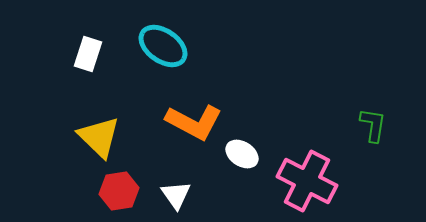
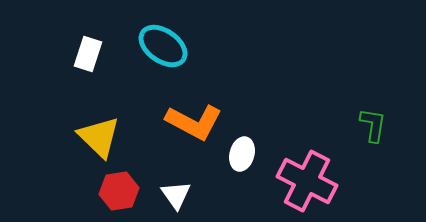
white ellipse: rotated 72 degrees clockwise
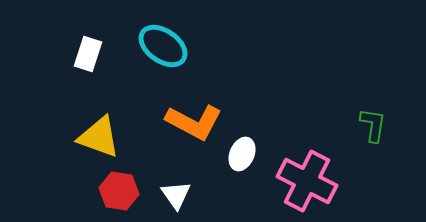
yellow triangle: rotated 24 degrees counterclockwise
white ellipse: rotated 8 degrees clockwise
red hexagon: rotated 18 degrees clockwise
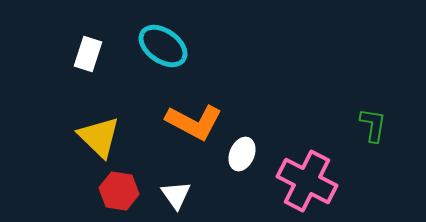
yellow triangle: rotated 24 degrees clockwise
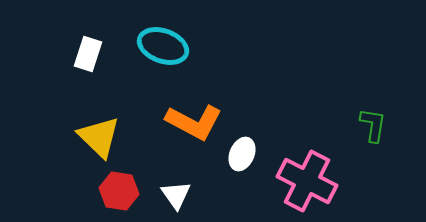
cyan ellipse: rotated 15 degrees counterclockwise
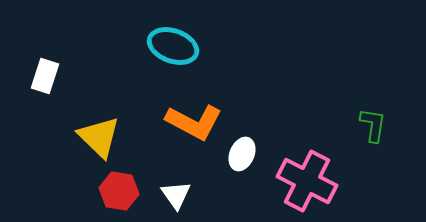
cyan ellipse: moved 10 px right
white rectangle: moved 43 px left, 22 px down
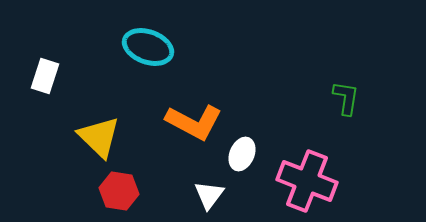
cyan ellipse: moved 25 px left, 1 px down
green L-shape: moved 27 px left, 27 px up
pink cross: rotated 6 degrees counterclockwise
white triangle: moved 33 px right; rotated 12 degrees clockwise
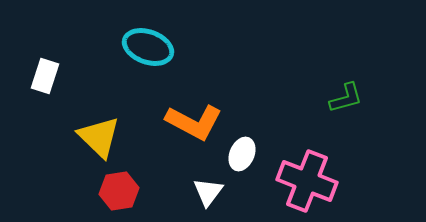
green L-shape: rotated 66 degrees clockwise
red hexagon: rotated 18 degrees counterclockwise
white triangle: moved 1 px left, 3 px up
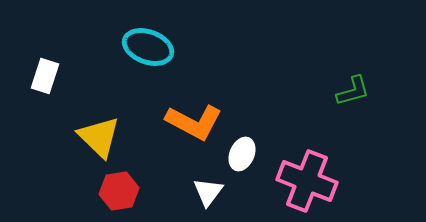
green L-shape: moved 7 px right, 7 px up
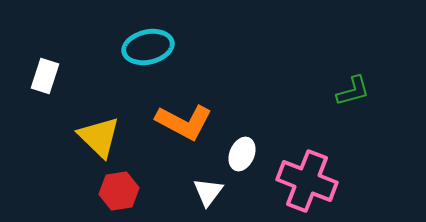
cyan ellipse: rotated 33 degrees counterclockwise
orange L-shape: moved 10 px left
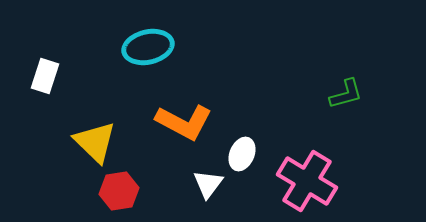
green L-shape: moved 7 px left, 3 px down
yellow triangle: moved 4 px left, 5 px down
pink cross: rotated 10 degrees clockwise
white triangle: moved 8 px up
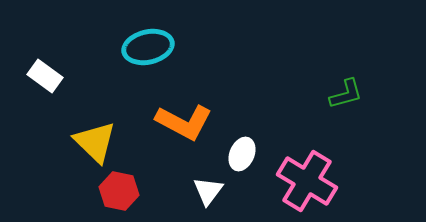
white rectangle: rotated 72 degrees counterclockwise
white triangle: moved 7 px down
red hexagon: rotated 21 degrees clockwise
